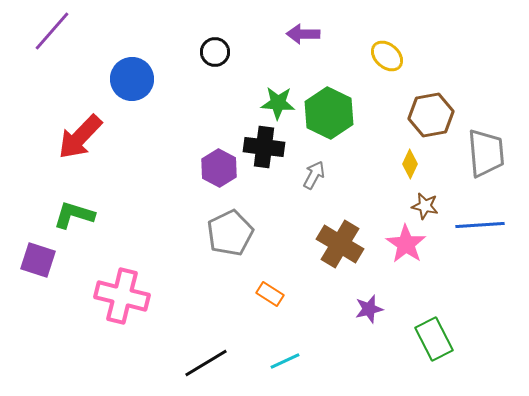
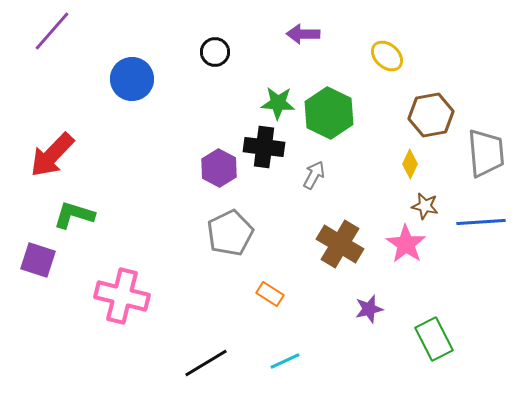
red arrow: moved 28 px left, 18 px down
blue line: moved 1 px right, 3 px up
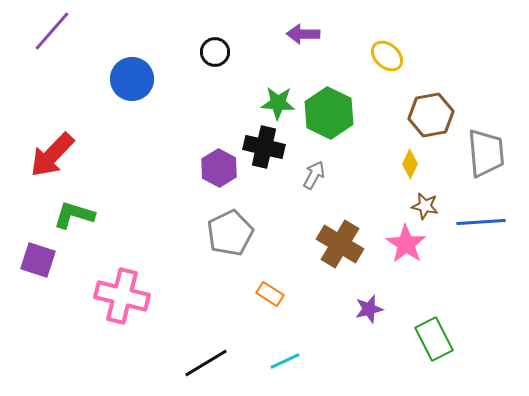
black cross: rotated 6 degrees clockwise
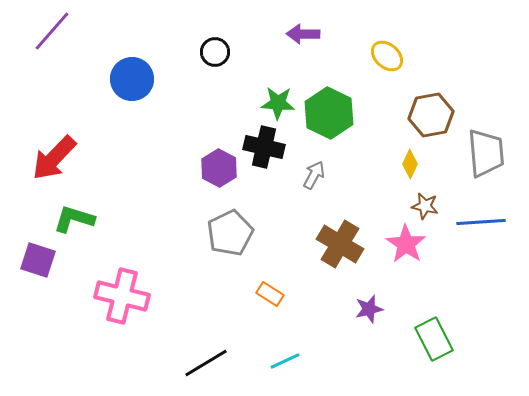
red arrow: moved 2 px right, 3 px down
green L-shape: moved 4 px down
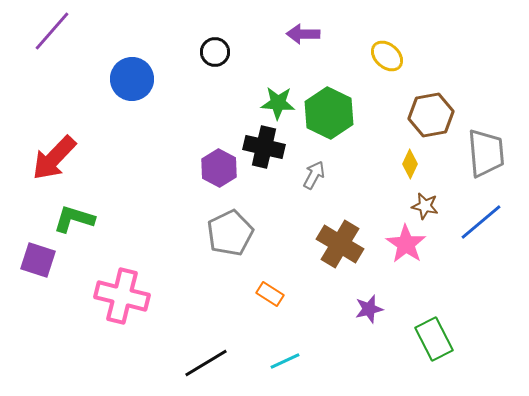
blue line: rotated 36 degrees counterclockwise
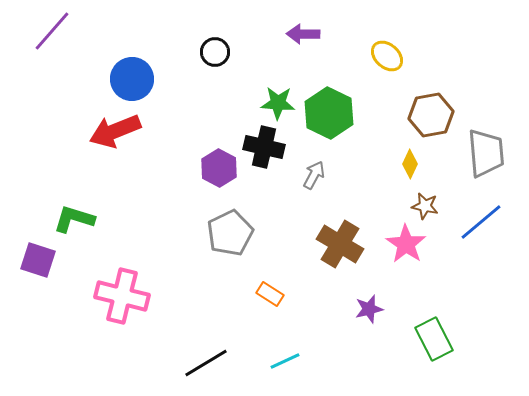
red arrow: moved 61 px right, 27 px up; rotated 24 degrees clockwise
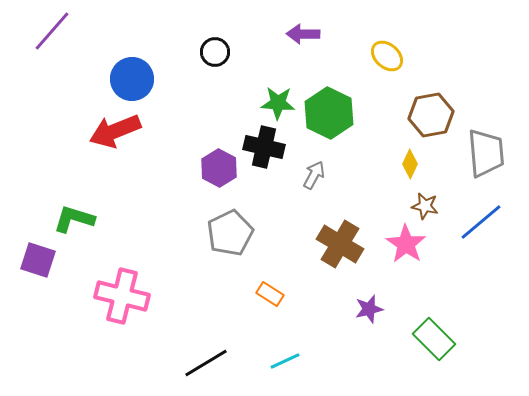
green rectangle: rotated 18 degrees counterclockwise
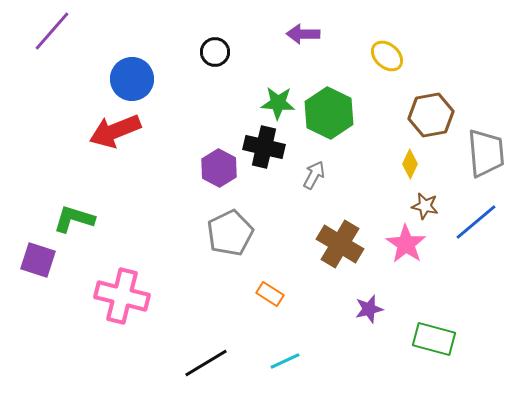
blue line: moved 5 px left
green rectangle: rotated 30 degrees counterclockwise
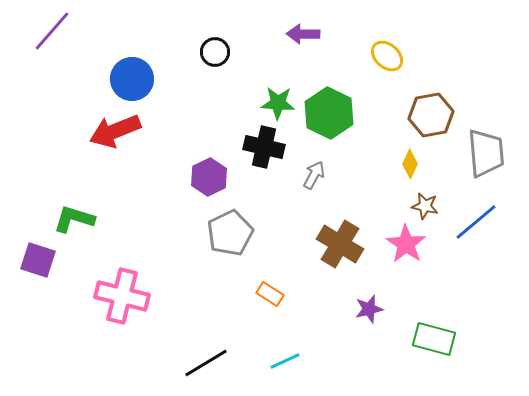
purple hexagon: moved 10 px left, 9 px down; rotated 6 degrees clockwise
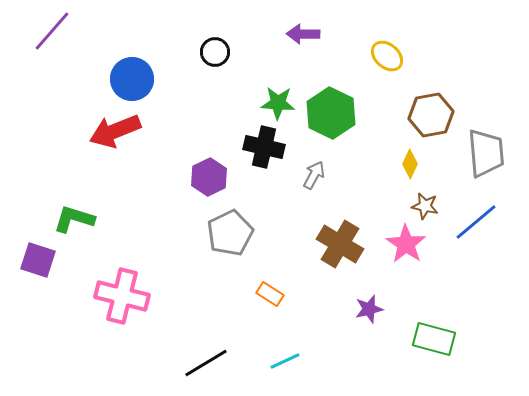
green hexagon: moved 2 px right
